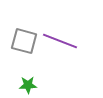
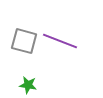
green star: rotated 12 degrees clockwise
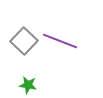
gray square: rotated 28 degrees clockwise
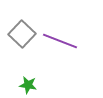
gray square: moved 2 px left, 7 px up
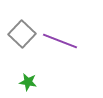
green star: moved 3 px up
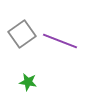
gray square: rotated 12 degrees clockwise
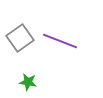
gray square: moved 2 px left, 4 px down
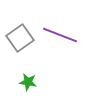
purple line: moved 6 px up
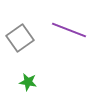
purple line: moved 9 px right, 5 px up
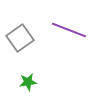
green star: rotated 18 degrees counterclockwise
